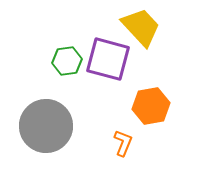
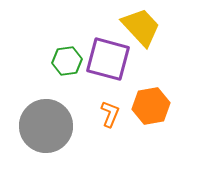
orange L-shape: moved 13 px left, 29 px up
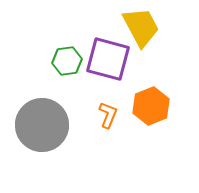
yellow trapezoid: rotated 15 degrees clockwise
orange hexagon: rotated 12 degrees counterclockwise
orange L-shape: moved 2 px left, 1 px down
gray circle: moved 4 px left, 1 px up
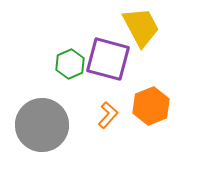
green hexagon: moved 3 px right, 3 px down; rotated 16 degrees counterclockwise
orange L-shape: rotated 20 degrees clockwise
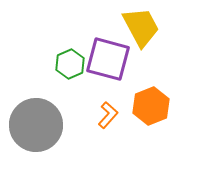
gray circle: moved 6 px left
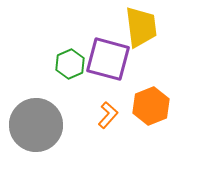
yellow trapezoid: rotated 21 degrees clockwise
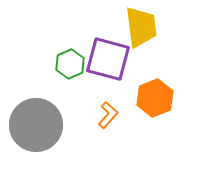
orange hexagon: moved 4 px right, 8 px up
